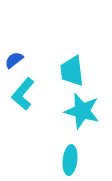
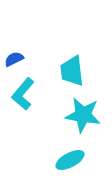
blue semicircle: moved 1 px up; rotated 12 degrees clockwise
cyan star: moved 1 px right, 4 px down; rotated 6 degrees counterclockwise
cyan ellipse: rotated 56 degrees clockwise
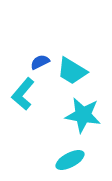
blue semicircle: moved 26 px right, 3 px down
cyan trapezoid: rotated 52 degrees counterclockwise
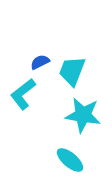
cyan trapezoid: rotated 80 degrees clockwise
cyan L-shape: rotated 12 degrees clockwise
cyan ellipse: rotated 68 degrees clockwise
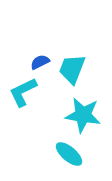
cyan trapezoid: moved 2 px up
cyan L-shape: moved 2 px up; rotated 12 degrees clockwise
cyan ellipse: moved 1 px left, 6 px up
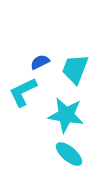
cyan trapezoid: moved 3 px right
cyan star: moved 17 px left
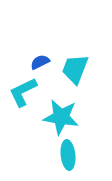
cyan star: moved 5 px left, 2 px down
cyan ellipse: moved 1 px left, 1 px down; rotated 44 degrees clockwise
